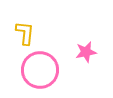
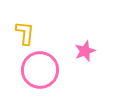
pink star: moved 1 px left, 1 px up; rotated 10 degrees counterclockwise
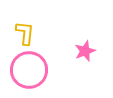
pink circle: moved 11 px left
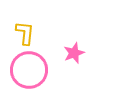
pink star: moved 11 px left, 2 px down
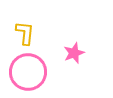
pink circle: moved 1 px left, 2 px down
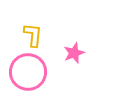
yellow L-shape: moved 8 px right, 2 px down
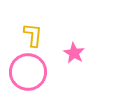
pink star: rotated 20 degrees counterclockwise
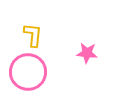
pink star: moved 13 px right; rotated 25 degrees counterclockwise
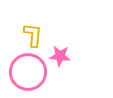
pink star: moved 27 px left, 3 px down
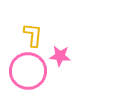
pink circle: moved 1 px up
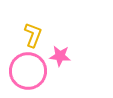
yellow L-shape: rotated 15 degrees clockwise
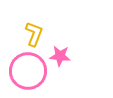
yellow L-shape: moved 1 px right, 1 px up
